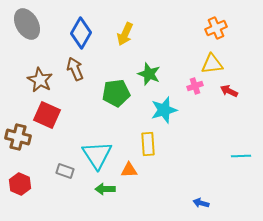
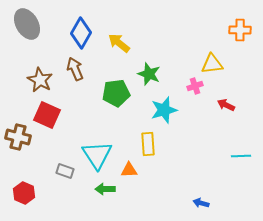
orange cross: moved 24 px right, 2 px down; rotated 25 degrees clockwise
yellow arrow: moved 6 px left, 9 px down; rotated 105 degrees clockwise
red arrow: moved 3 px left, 14 px down
red hexagon: moved 4 px right, 9 px down
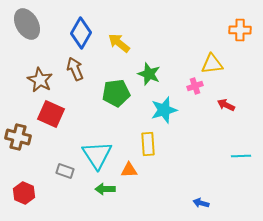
red square: moved 4 px right, 1 px up
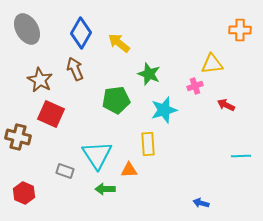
gray ellipse: moved 5 px down
green pentagon: moved 7 px down
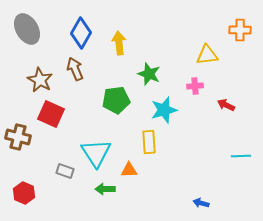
yellow arrow: rotated 45 degrees clockwise
yellow triangle: moved 5 px left, 9 px up
pink cross: rotated 14 degrees clockwise
yellow rectangle: moved 1 px right, 2 px up
cyan triangle: moved 1 px left, 2 px up
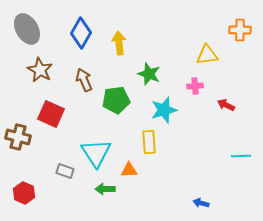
brown arrow: moved 9 px right, 11 px down
brown star: moved 10 px up
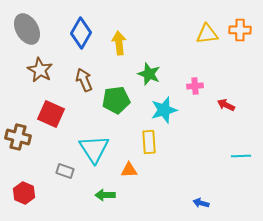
yellow triangle: moved 21 px up
cyan triangle: moved 2 px left, 4 px up
green arrow: moved 6 px down
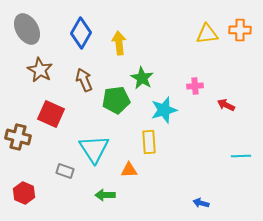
green star: moved 7 px left, 4 px down; rotated 10 degrees clockwise
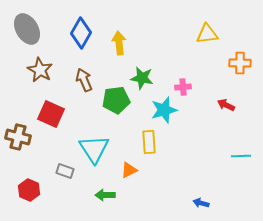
orange cross: moved 33 px down
green star: rotated 20 degrees counterclockwise
pink cross: moved 12 px left, 1 px down
orange triangle: rotated 24 degrees counterclockwise
red hexagon: moved 5 px right, 3 px up
